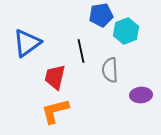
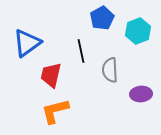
blue pentagon: moved 1 px right, 3 px down; rotated 20 degrees counterclockwise
cyan hexagon: moved 12 px right
red trapezoid: moved 4 px left, 2 px up
purple ellipse: moved 1 px up
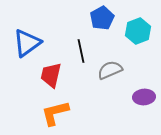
gray semicircle: rotated 70 degrees clockwise
purple ellipse: moved 3 px right, 3 px down
orange L-shape: moved 2 px down
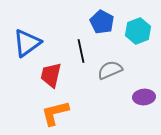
blue pentagon: moved 4 px down; rotated 15 degrees counterclockwise
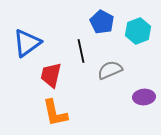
orange L-shape: rotated 88 degrees counterclockwise
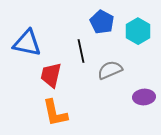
cyan hexagon: rotated 10 degrees counterclockwise
blue triangle: rotated 48 degrees clockwise
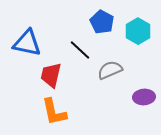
black line: moved 1 px left, 1 px up; rotated 35 degrees counterclockwise
orange L-shape: moved 1 px left, 1 px up
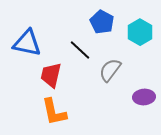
cyan hexagon: moved 2 px right, 1 px down
gray semicircle: rotated 30 degrees counterclockwise
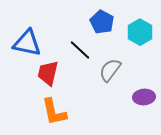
red trapezoid: moved 3 px left, 2 px up
